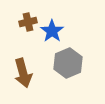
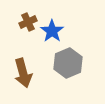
brown cross: rotated 12 degrees counterclockwise
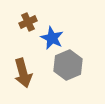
blue star: moved 7 px down; rotated 10 degrees counterclockwise
gray hexagon: moved 2 px down
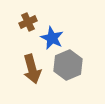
brown arrow: moved 9 px right, 4 px up
